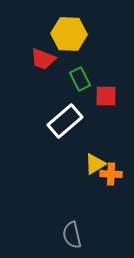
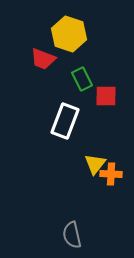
yellow hexagon: rotated 16 degrees clockwise
green rectangle: moved 2 px right
white rectangle: rotated 28 degrees counterclockwise
yellow triangle: rotated 20 degrees counterclockwise
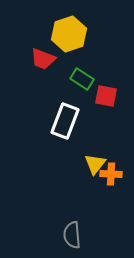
yellow hexagon: rotated 24 degrees clockwise
green rectangle: rotated 30 degrees counterclockwise
red square: rotated 10 degrees clockwise
gray semicircle: rotated 8 degrees clockwise
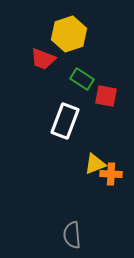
yellow triangle: rotated 30 degrees clockwise
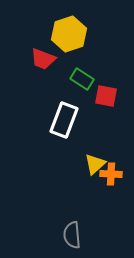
white rectangle: moved 1 px left, 1 px up
yellow triangle: rotated 20 degrees counterclockwise
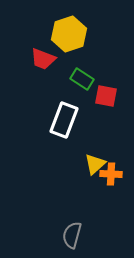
gray semicircle: rotated 20 degrees clockwise
